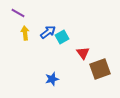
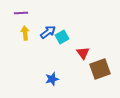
purple line: moved 3 px right; rotated 32 degrees counterclockwise
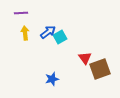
cyan square: moved 2 px left
red triangle: moved 2 px right, 5 px down
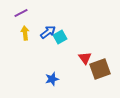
purple line: rotated 24 degrees counterclockwise
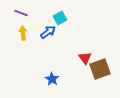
purple line: rotated 48 degrees clockwise
yellow arrow: moved 2 px left
cyan square: moved 19 px up
blue star: rotated 24 degrees counterclockwise
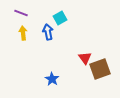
blue arrow: rotated 63 degrees counterclockwise
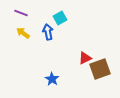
yellow arrow: rotated 48 degrees counterclockwise
red triangle: rotated 40 degrees clockwise
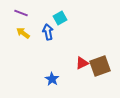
red triangle: moved 3 px left, 5 px down
brown square: moved 3 px up
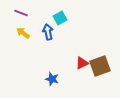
blue star: rotated 16 degrees counterclockwise
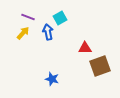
purple line: moved 7 px right, 4 px down
yellow arrow: rotated 96 degrees clockwise
red triangle: moved 3 px right, 15 px up; rotated 24 degrees clockwise
